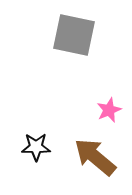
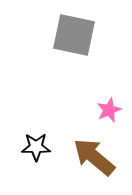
brown arrow: moved 1 px left
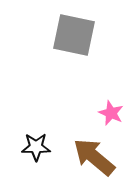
pink star: moved 2 px right, 3 px down; rotated 25 degrees counterclockwise
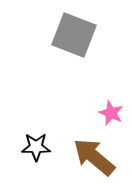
gray square: rotated 9 degrees clockwise
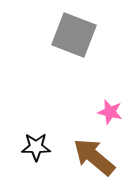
pink star: moved 1 px left, 1 px up; rotated 10 degrees counterclockwise
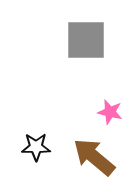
gray square: moved 12 px right, 5 px down; rotated 21 degrees counterclockwise
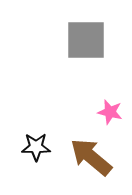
brown arrow: moved 3 px left
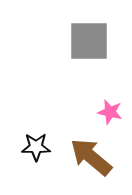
gray square: moved 3 px right, 1 px down
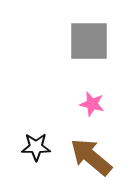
pink star: moved 18 px left, 8 px up
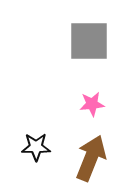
pink star: rotated 20 degrees counterclockwise
brown arrow: moved 1 px down; rotated 72 degrees clockwise
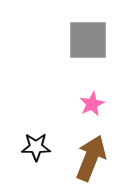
gray square: moved 1 px left, 1 px up
pink star: rotated 20 degrees counterclockwise
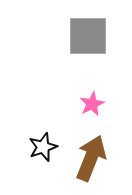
gray square: moved 4 px up
black star: moved 7 px right; rotated 20 degrees counterclockwise
